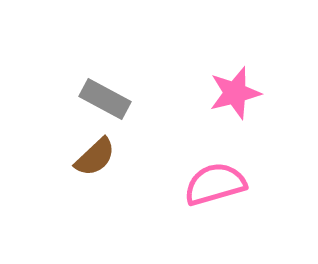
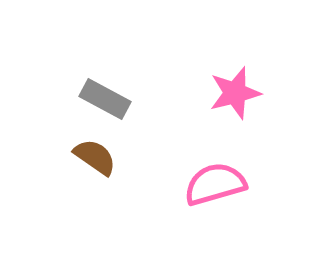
brown semicircle: rotated 102 degrees counterclockwise
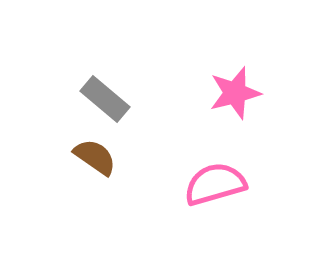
gray rectangle: rotated 12 degrees clockwise
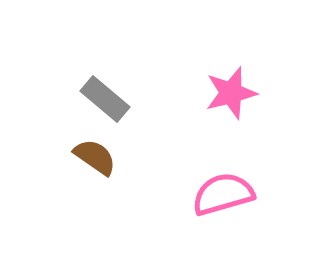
pink star: moved 4 px left
pink semicircle: moved 8 px right, 10 px down
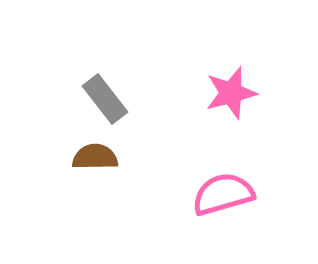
gray rectangle: rotated 12 degrees clockwise
brown semicircle: rotated 36 degrees counterclockwise
